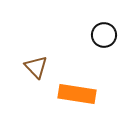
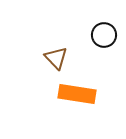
brown triangle: moved 20 px right, 9 px up
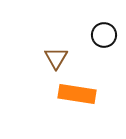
brown triangle: rotated 15 degrees clockwise
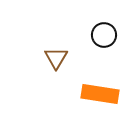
orange rectangle: moved 23 px right
